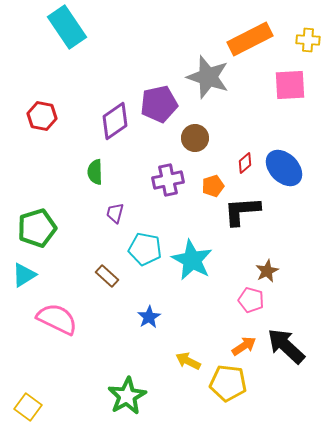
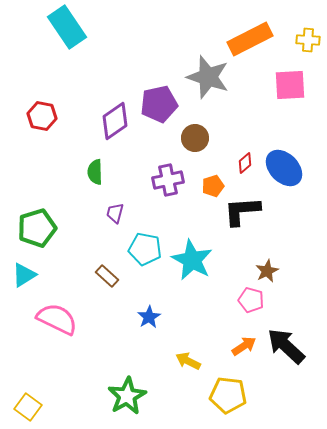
yellow pentagon: moved 12 px down
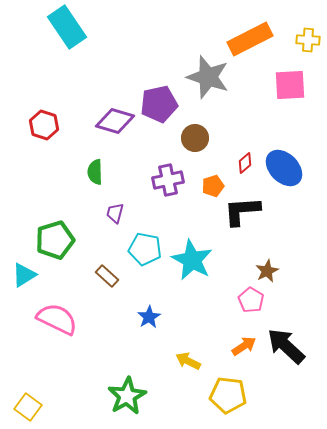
red hexagon: moved 2 px right, 9 px down; rotated 8 degrees clockwise
purple diamond: rotated 51 degrees clockwise
green pentagon: moved 18 px right, 12 px down
pink pentagon: rotated 15 degrees clockwise
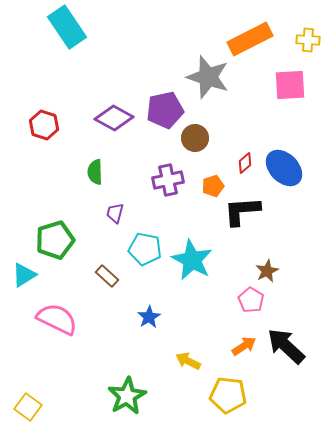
purple pentagon: moved 6 px right, 6 px down
purple diamond: moved 1 px left, 3 px up; rotated 12 degrees clockwise
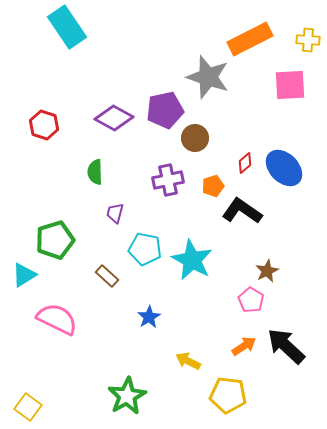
black L-shape: rotated 39 degrees clockwise
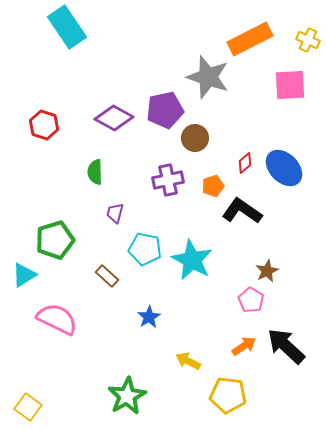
yellow cross: rotated 20 degrees clockwise
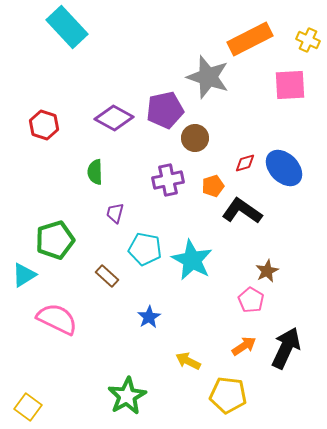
cyan rectangle: rotated 9 degrees counterclockwise
red diamond: rotated 25 degrees clockwise
black arrow: moved 2 px down; rotated 72 degrees clockwise
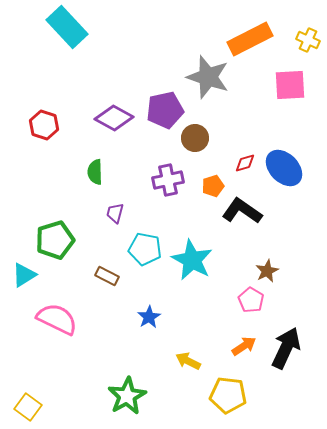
brown rectangle: rotated 15 degrees counterclockwise
